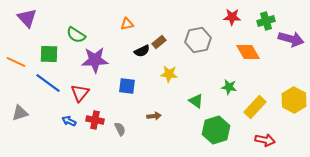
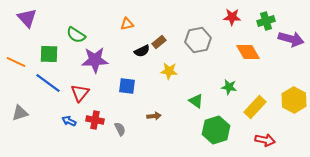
yellow star: moved 3 px up
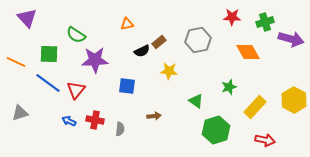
green cross: moved 1 px left, 1 px down
green star: rotated 28 degrees counterclockwise
red triangle: moved 4 px left, 3 px up
gray semicircle: rotated 32 degrees clockwise
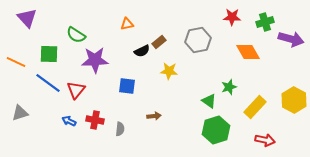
green triangle: moved 13 px right
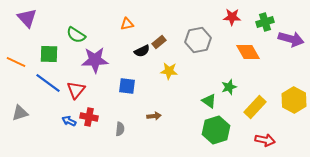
red cross: moved 6 px left, 3 px up
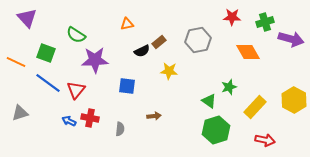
green square: moved 3 px left, 1 px up; rotated 18 degrees clockwise
red cross: moved 1 px right, 1 px down
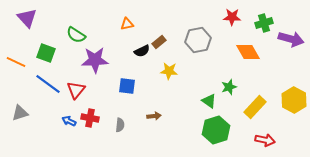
green cross: moved 1 px left, 1 px down
blue line: moved 1 px down
gray semicircle: moved 4 px up
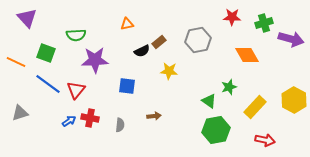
green semicircle: rotated 36 degrees counterclockwise
orange diamond: moved 1 px left, 3 px down
blue arrow: rotated 120 degrees clockwise
green hexagon: rotated 8 degrees clockwise
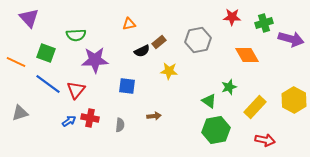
purple triangle: moved 2 px right
orange triangle: moved 2 px right
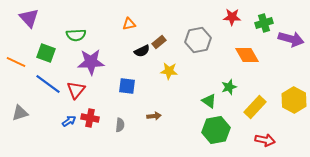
purple star: moved 4 px left, 2 px down
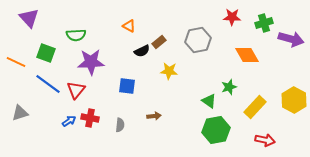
orange triangle: moved 2 px down; rotated 40 degrees clockwise
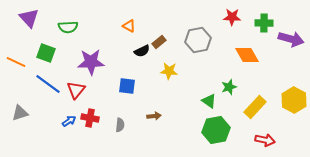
green cross: rotated 18 degrees clockwise
green semicircle: moved 8 px left, 8 px up
